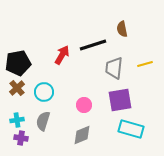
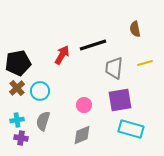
brown semicircle: moved 13 px right
yellow line: moved 1 px up
cyan circle: moved 4 px left, 1 px up
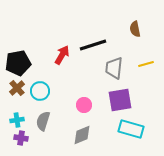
yellow line: moved 1 px right, 1 px down
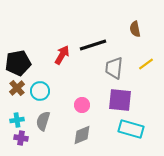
yellow line: rotated 21 degrees counterclockwise
purple square: rotated 15 degrees clockwise
pink circle: moved 2 px left
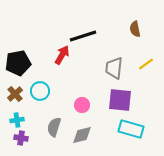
black line: moved 10 px left, 9 px up
brown cross: moved 2 px left, 6 px down
gray semicircle: moved 11 px right, 6 px down
gray diamond: rotated 10 degrees clockwise
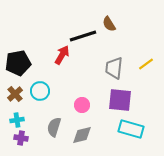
brown semicircle: moved 26 px left, 5 px up; rotated 21 degrees counterclockwise
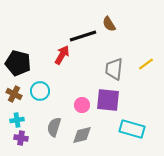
black pentagon: rotated 25 degrees clockwise
gray trapezoid: moved 1 px down
brown cross: moved 1 px left; rotated 21 degrees counterclockwise
purple square: moved 12 px left
cyan rectangle: moved 1 px right
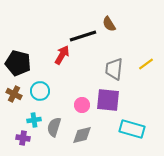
cyan cross: moved 17 px right
purple cross: moved 2 px right
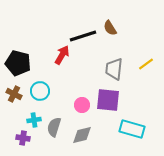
brown semicircle: moved 1 px right, 4 px down
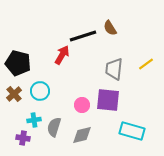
brown cross: rotated 21 degrees clockwise
cyan rectangle: moved 2 px down
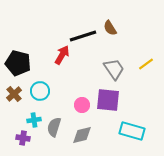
gray trapezoid: rotated 140 degrees clockwise
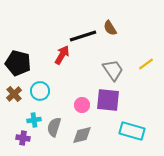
gray trapezoid: moved 1 px left, 1 px down
